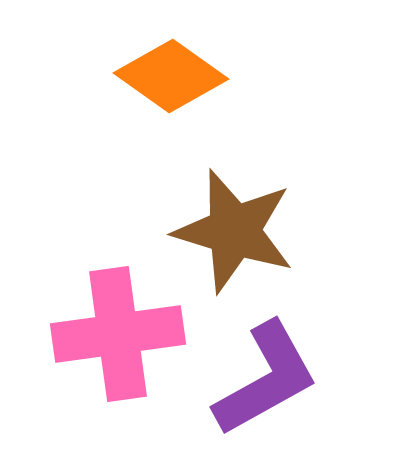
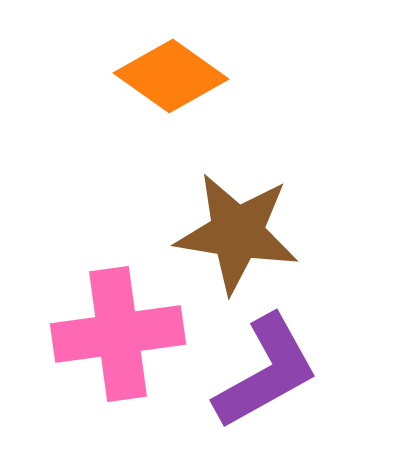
brown star: moved 3 px right, 2 px down; rotated 8 degrees counterclockwise
purple L-shape: moved 7 px up
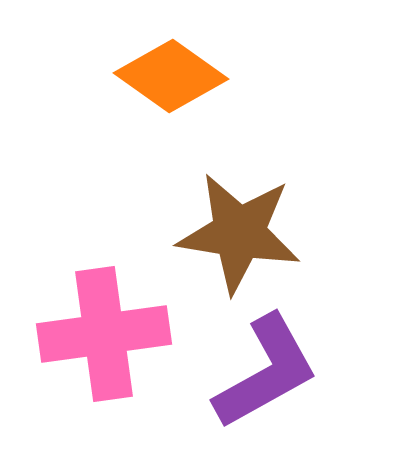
brown star: moved 2 px right
pink cross: moved 14 px left
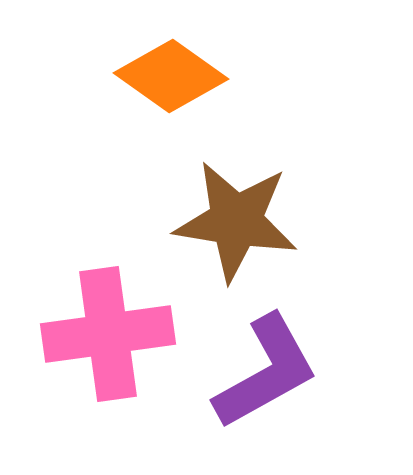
brown star: moved 3 px left, 12 px up
pink cross: moved 4 px right
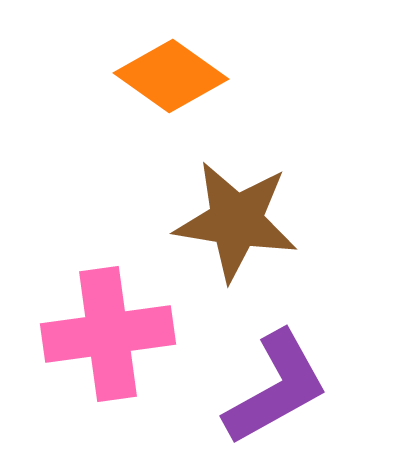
purple L-shape: moved 10 px right, 16 px down
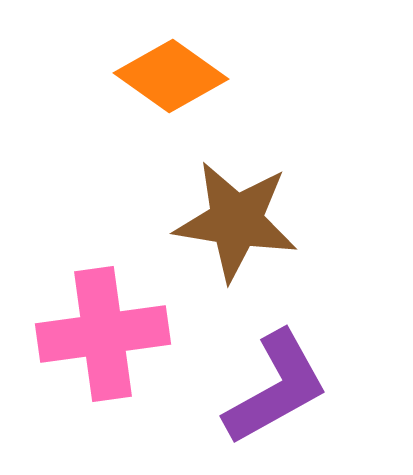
pink cross: moved 5 px left
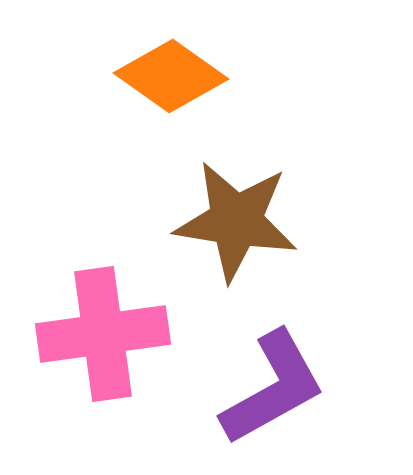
purple L-shape: moved 3 px left
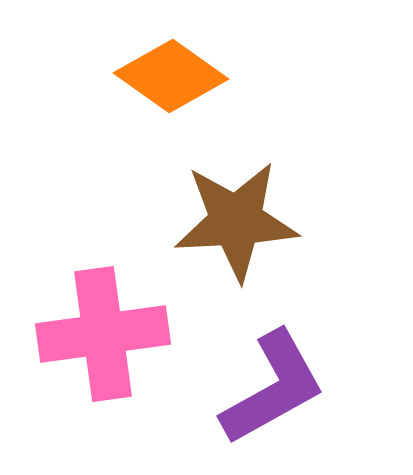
brown star: rotated 12 degrees counterclockwise
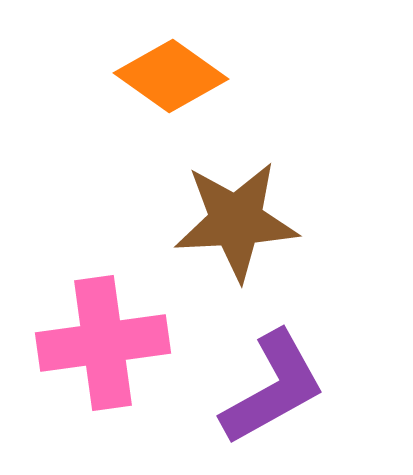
pink cross: moved 9 px down
